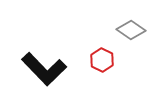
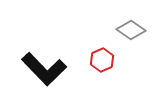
red hexagon: rotated 10 degrees clockwise
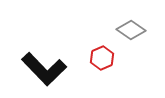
red hexagon: moved 2 px up
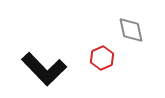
gray diamond: rotated 44 degrees clockwise
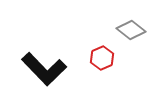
gray diamond: rotated 40 degrees counterclockwise
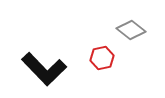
red hexagon: rotated 10 degrees clockwise
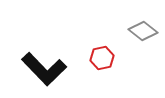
gray diamond: moved 12 px right, 1 px down
